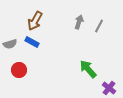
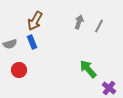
blue rectangle: rotated 40 degrees clockwise
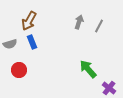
brown arrow: moved 6 px left
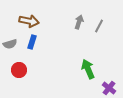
brown arrow: rotated 108 degrees counterclockwise
blue rectangle: rotated 40 degrees clockwise
green arrow: rotated 18 degrees clockwise
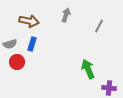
gray arrow: moved 13 px left, 7 px up
blue rectangle: moved 2 px down
red circle: moved 2 px left, 8 px up
purple cross: rotated 32 degrees counterclockwise
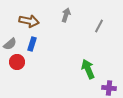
gray semicircle: rotated 24 degrees counterclockwise
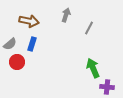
gray line: moved 10 px left, 2 px down
green arrow: moved 5 px right, 1 px up
purple cross: moved 2 px left, 1 px up
